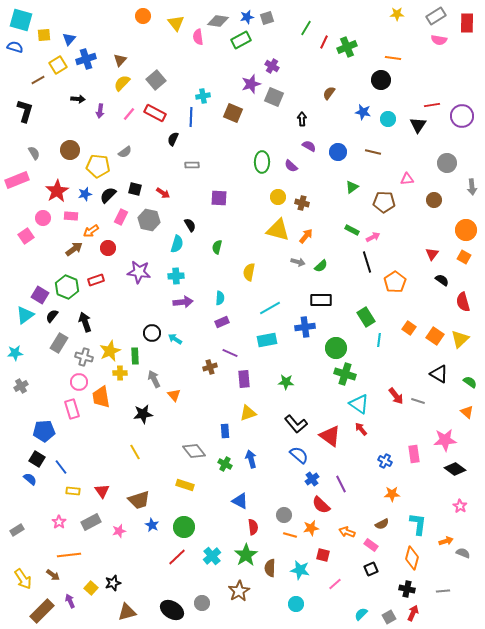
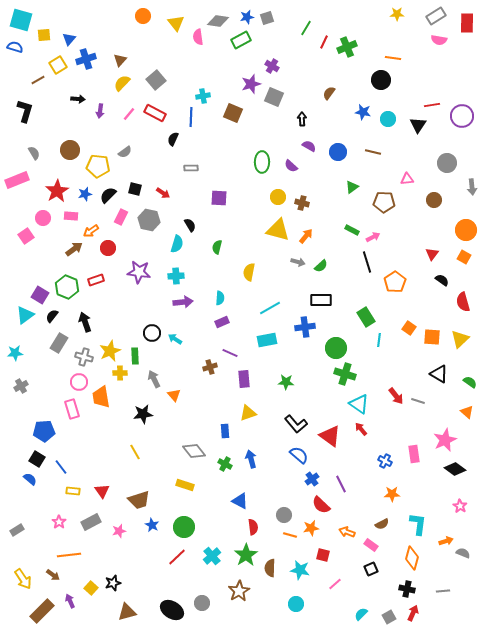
gray rectangle at (192, 165): moved 1 px left, 3 px down
orange square at (435, 336): moved 3 px left, 1 px down; rotated 30 degrees counterclockwise
pink star at (445, 440): rotated 20 degrees counterclockwise
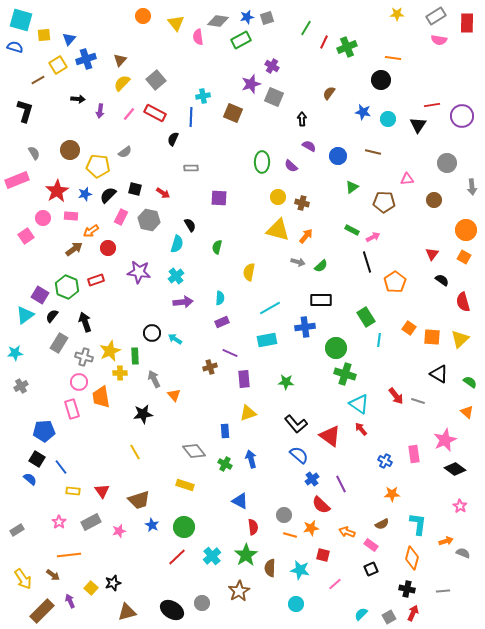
blue circle at (338, 152): moved 4 px down
cyan cross at (176, 276): rotated 35 degrees counterclockwise
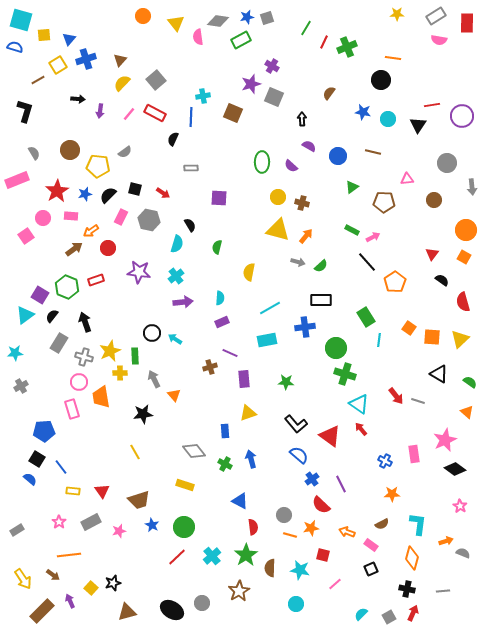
black line at (367, 262): rotated 25 degrees counterclockwise
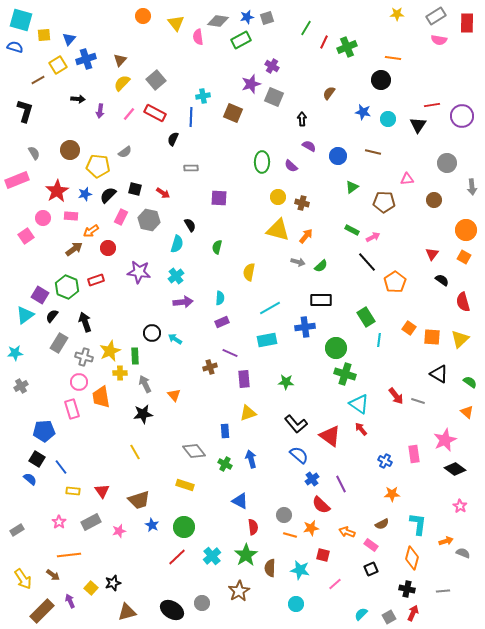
gray arrow at (154, 379): moved 9 px left, 5 px down
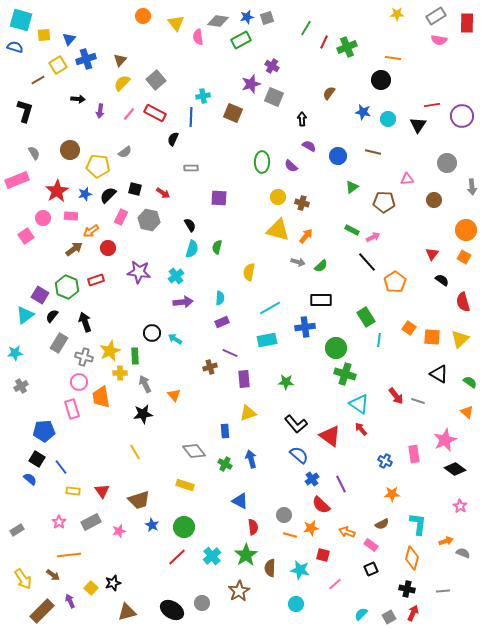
cyan semicircle at (177, 244): moved 15 px right, 5 px down
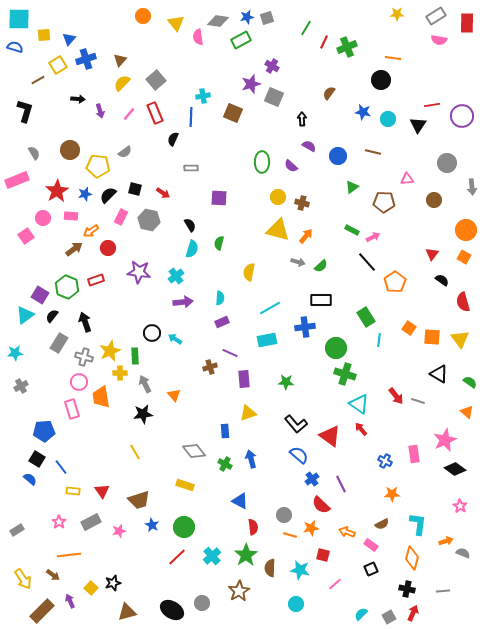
cyan square at (21, 20): moved 2 px left, 1 px up; rotated 15 degrees counterclockwise
purple arrow at (100, 111): rotated 24 degrees counterclockwise
red rectangle at (155, 113): rotated 40 degrees clockwise
green semicircle at (217, 247): moved 2 px right, 4 px up
yellow triangle at (460, 339): rotated 24 degrees counterclockwise
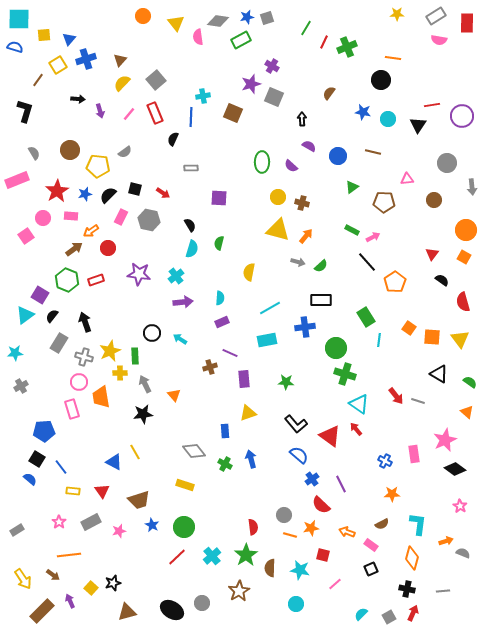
brown line at (38, 80): rotated 24 degrees counterclockwise
purple star at (139, 272): moved 2 px down
green hexagon at (67, 287): moved 7 px up
cyan arrow at (175, 339): moved 5 px right
red arrow at (361, 429): moved 5 px left
blue triangle at (240, 501): moved 126 px left, 39 px up
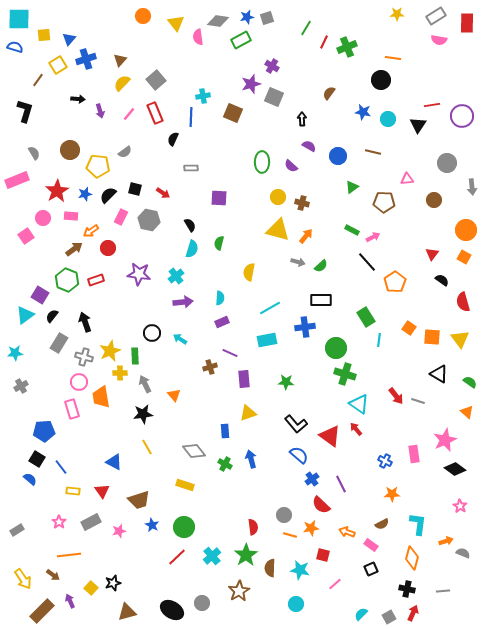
yellow line at (135, 452): moved 12 px right, 5 px up
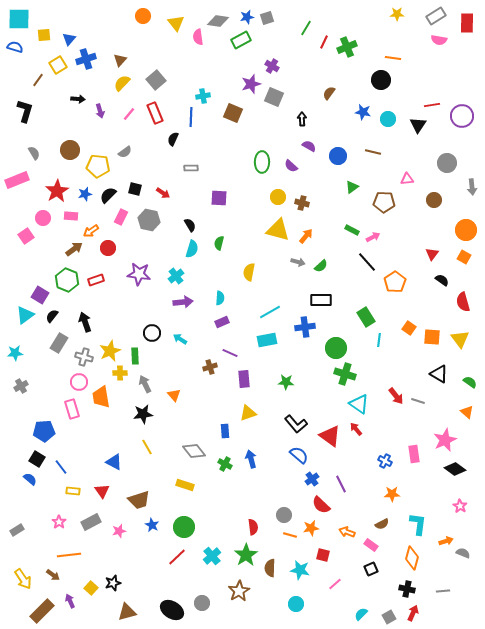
cyan line at (270, 308): moved 4 px down
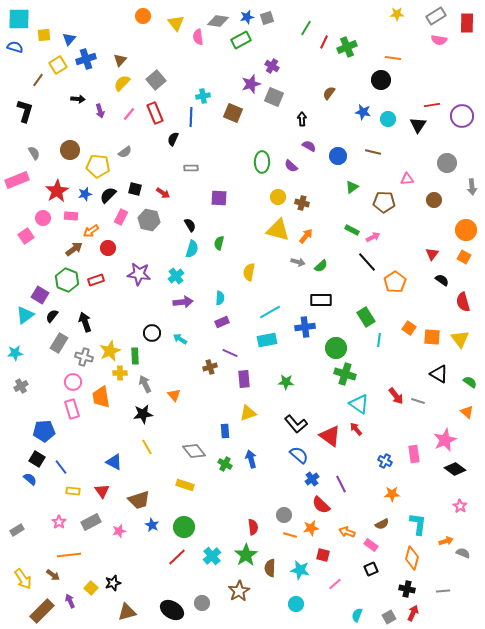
pink circle at (79, 382): moved 6 px left
cyan semicircle at (361, 614): moved 4 px left, 1 px down; rotated 24 degrees counterclockwise
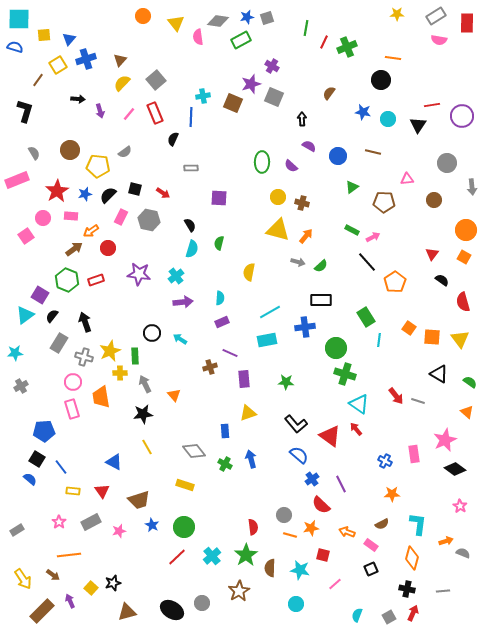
green line at (306, 28): rotated 21 degrees counterclockwise
brown square at (233, 113): moved 10 px up
